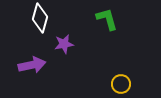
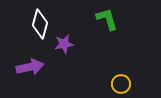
white diamond: moved 6 px down
purple arrow: moved 2 px left, 2 px down
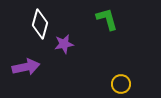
purple arrow: moved 4 px left
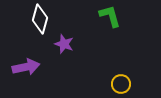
green L-shape: moved 3 px right, 3 px up
white diamond: moved 5 px up
purple star: rotated 30 degrees clockwise
